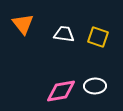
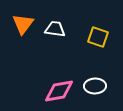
orange triangle: rotated 15 degrees clockwise
white trapezoid: moved 9 px left, 5 px up
pink diamond: moved 2 px left
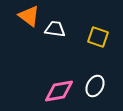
orange triangle: moved 6 px right, 8 px up; rotated 30 degrees counterclockwise
white ellipse: rotated 60 degrees counterclockwise
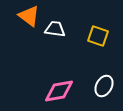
yellow square: moved 1 px up
white ellipse: moved 9 px right
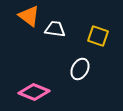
white ellipse: moved 24 px left, 17 px up
pink diamond: moved 25 px left, 1 px down; rotated 32 degrees clockwise
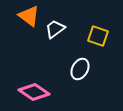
white trapezoid: rotated 45 degrees counterclockwise
pink diamond: rotated 12 degrees clockwise
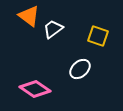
white trapezoid: moved 2 px left
white ellipse: rotated 20 degrees clockwise
pink diamond: moved 1 px right, 3 px up
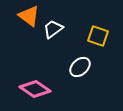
white ellipse: moved 2 px up
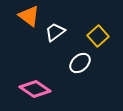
white trapezoid: moved 2 px right, 3 px down
yellow square: rotated 30 degrees clockwise
white ellipse: moved 4 px up
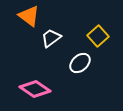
white trapezoid: moved 4 px left, 6 px down
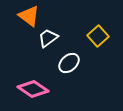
white trapezoid: moved 3 px left
white ellipse: moved 11 px left
pink diamond: moved 2 px left
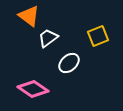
yellow square: rotated 20 degrees clockwise
